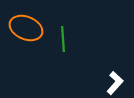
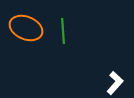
green line: moved 8 px up
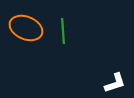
white L-shape: rotated 30 degrees clockwise
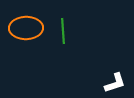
orange ellipse: rotated 24 degrees counterclockwise
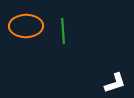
orange ellipse: moved 2 px up
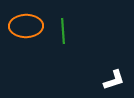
white L-shape: moved 1 px left, 3 px up
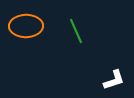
green line: moved 13 px right; rotated 20 degrees counterclockwise
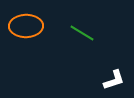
green line: moved 6 px right, 2 px down; rotated 35 degrees counterclockwise
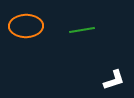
green line: moved 3 px up; rotated 40 degrees counterclockwise
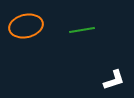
orange ellipse: rotated 12 degrees counterclockwise
